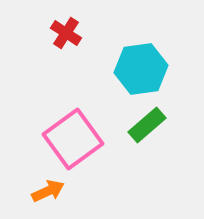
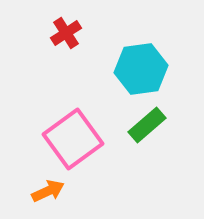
red cross: rotated 24 degrees clockwise
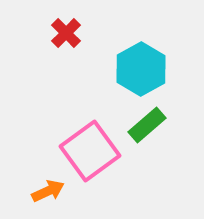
red cross: rotated 12 degrees counterclockwise
cyan hexagon: rotated 21 degrees counterclockwise
pink square: moved 17 px right, 12 px down
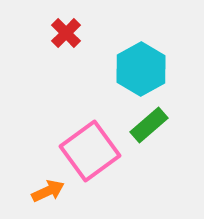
green rectangle: moved 2 px right
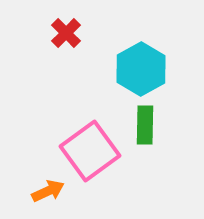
green rectangle: moved 4 px left; rotated 48 degrees counterclockwise
